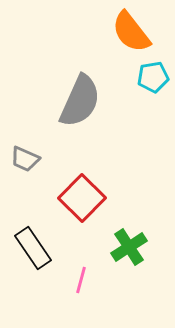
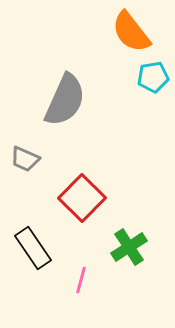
gray semicircle: moved 15 px left, 1 px up
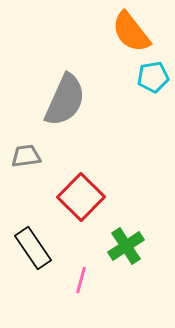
gray trapezoid: moved 1 px right, 3 px up; rotated 148 degrees clockwise
red square: moved 1 px left, 1 px up
green cross: moved 3 px left, 1 px up
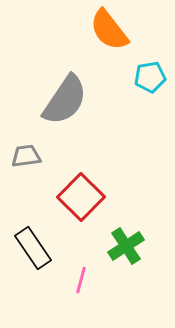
orange semicircle: moved 22 px left, 2 px up
cyan pentagon: moved 3 px left
gray semicircle: rotated 10 degrees clockwise
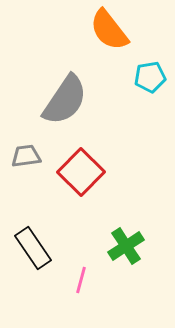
red square: moved 25 px up
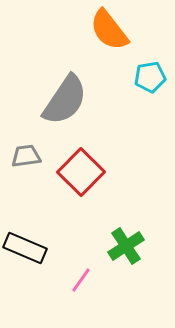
black rectangle: moved 8 px left; rotated 33 degrees counterclockwise
pink line: rotated 20 degrees clockwise
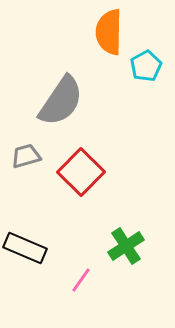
orange semicircle: moved 2 px down; rotated 39 degrees clockwise
cyan pentagon: moved 4 px left, 11 px up; rotated 20 degrees counterclockwise
gray semicircle: moved 4 px left, 1 px down
gray trapezoid: rotated 8 degrees counterclockwise
